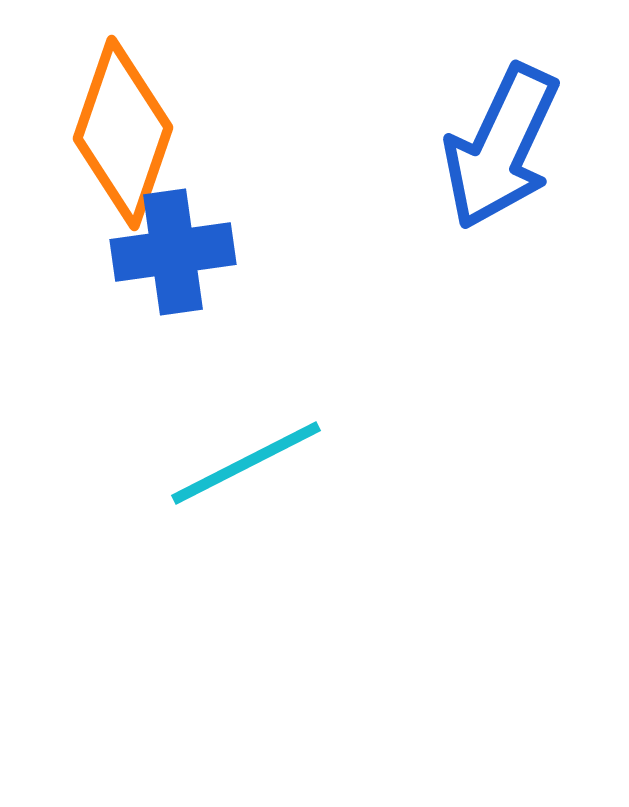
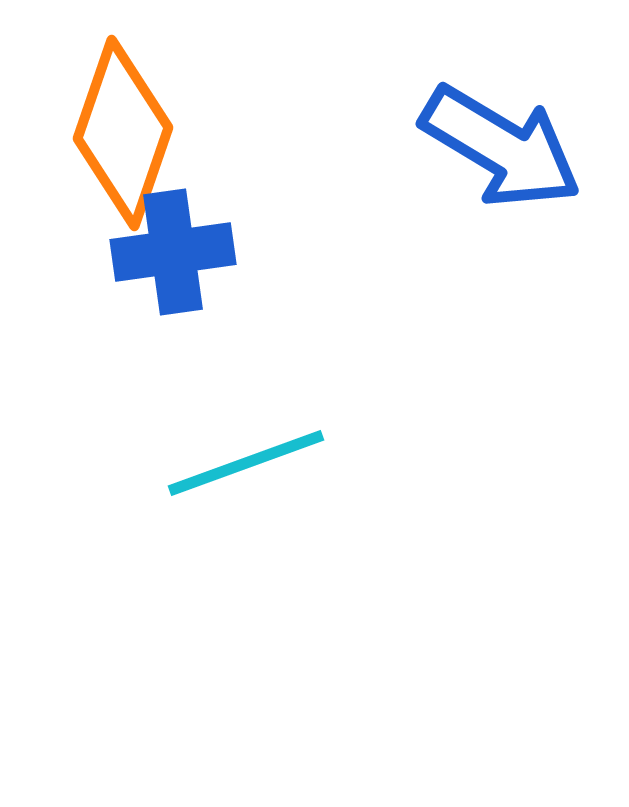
blue arrow: rotated 84 degrees counterclockwise
cyan line: rotated 7 degrees clockwise
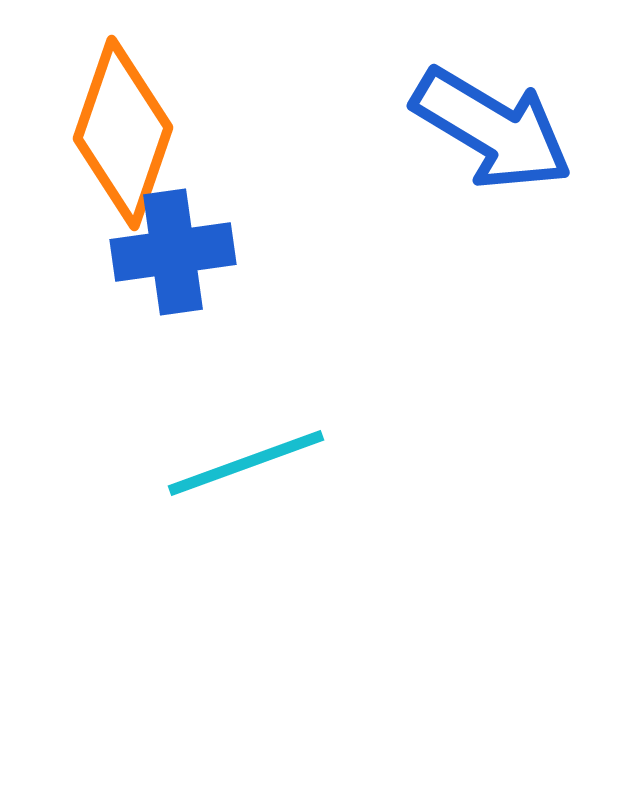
blue arrow: moved 9 px left, 18 px up
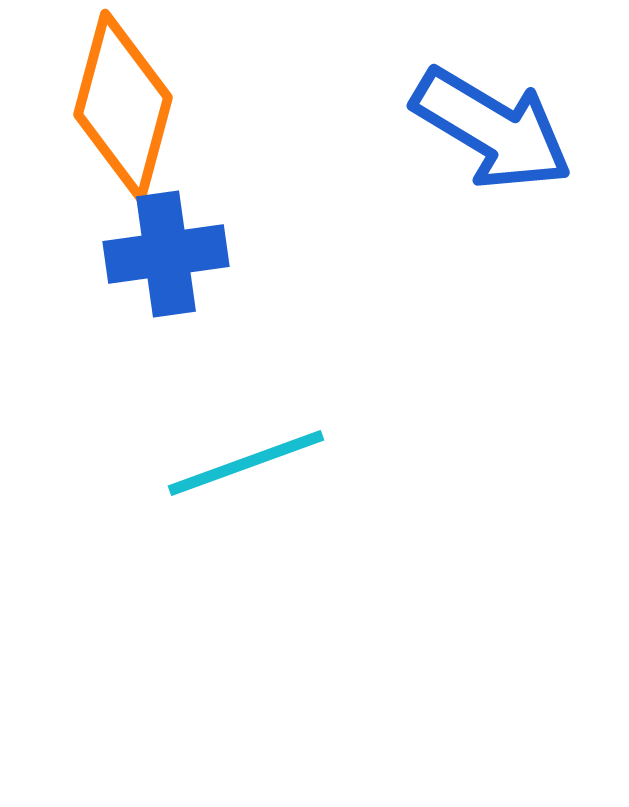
orange diamond: moved 27 px up; rotated 4 degrees counterclockwise
blue cross: moved 7 px left, 2 px down
